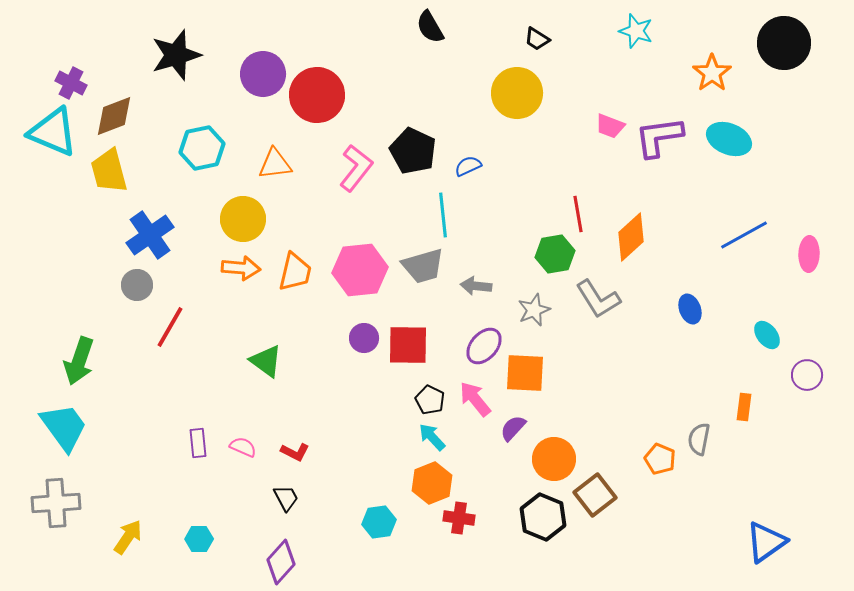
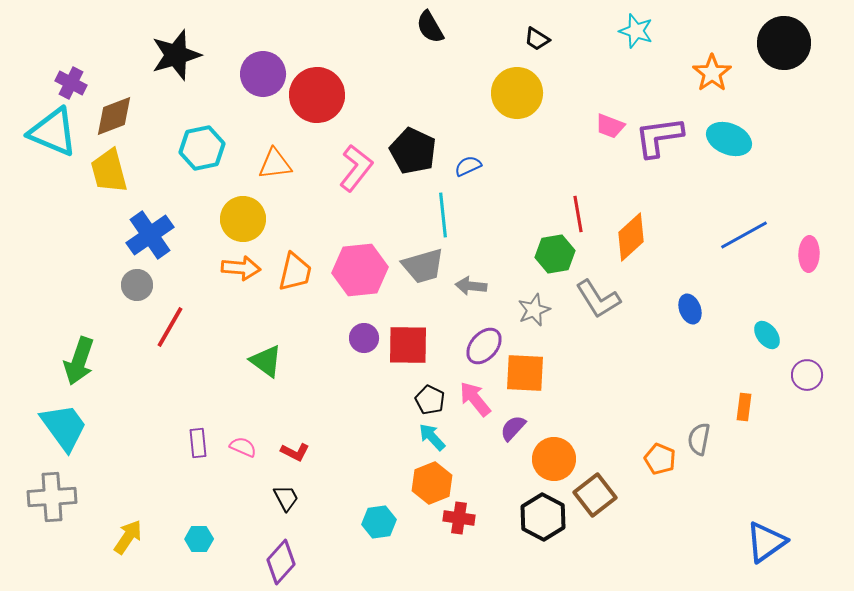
gray arrow at (476, 286): moved 5 px left
gray cross at (56, 503): moved 4 px left, 6 px up
black hexagon at (543, 517): rotated 6 degrees clockwise
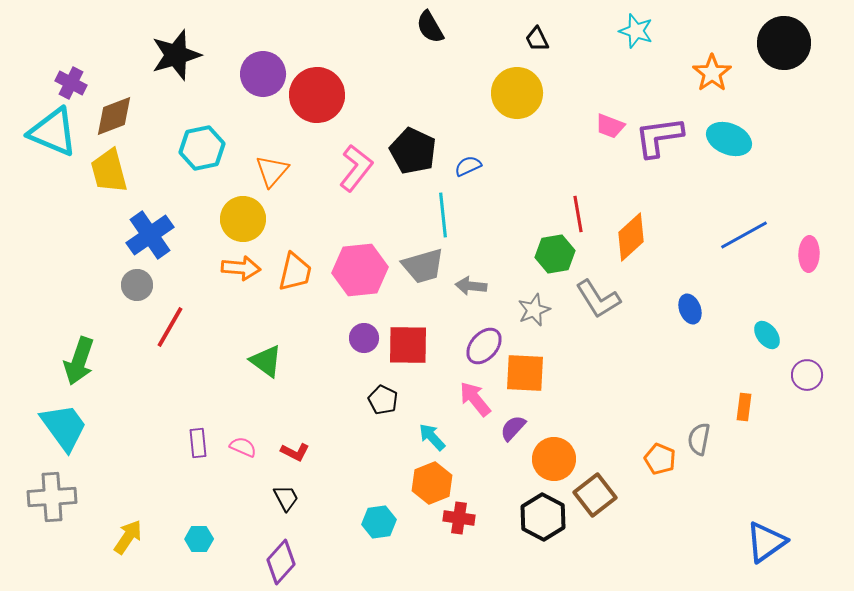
black trapezoid at (537, 39): rotated 32 degrees clockwise
orange triangle at (275, 164): moved 3 px left, 7 px down; rotated 42 degrees counterclockwise
black pentagon at (430, 400): moved 47 px left
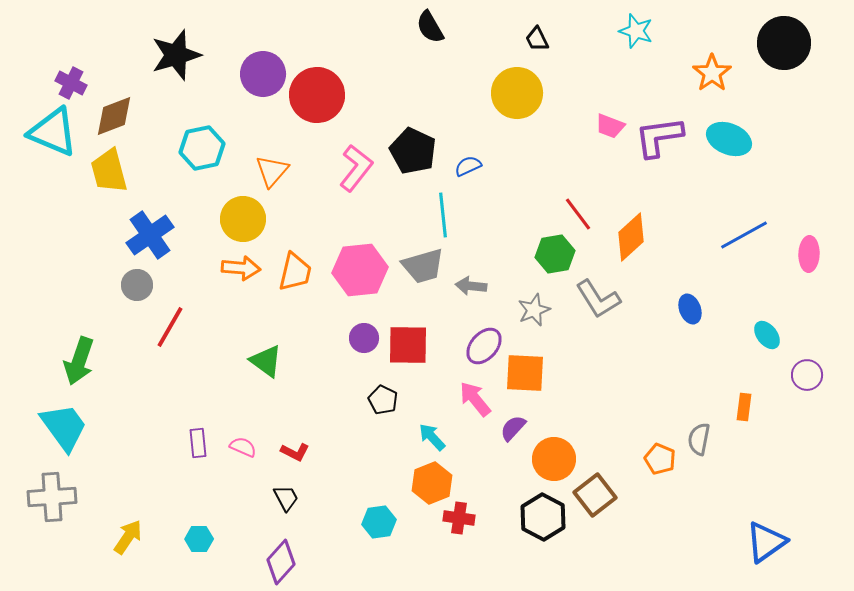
red line at (578, 214): rotated 27 degrees counterclockwise
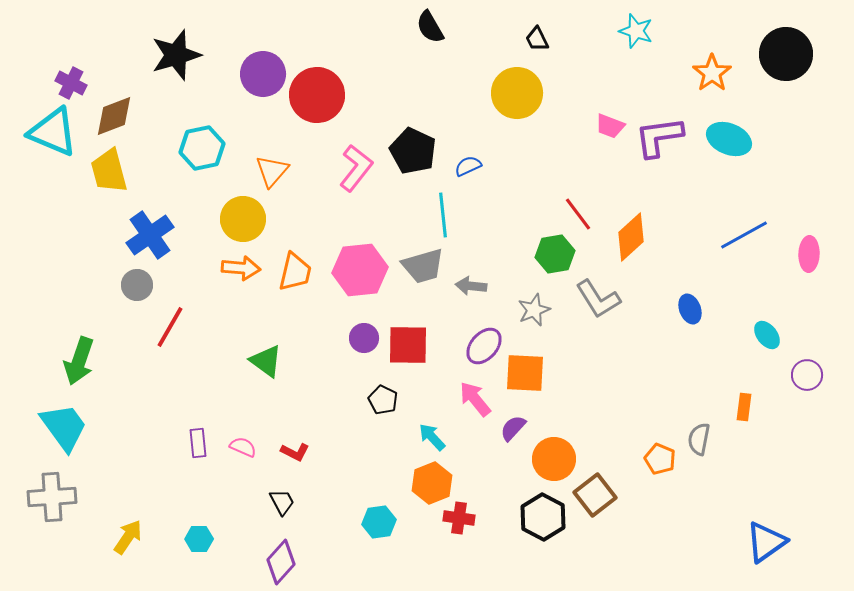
black circle at (784, 43): moved 2 px right, 11 px down
black trapezoid at (286, 498): moved 4 px left, 4 px down
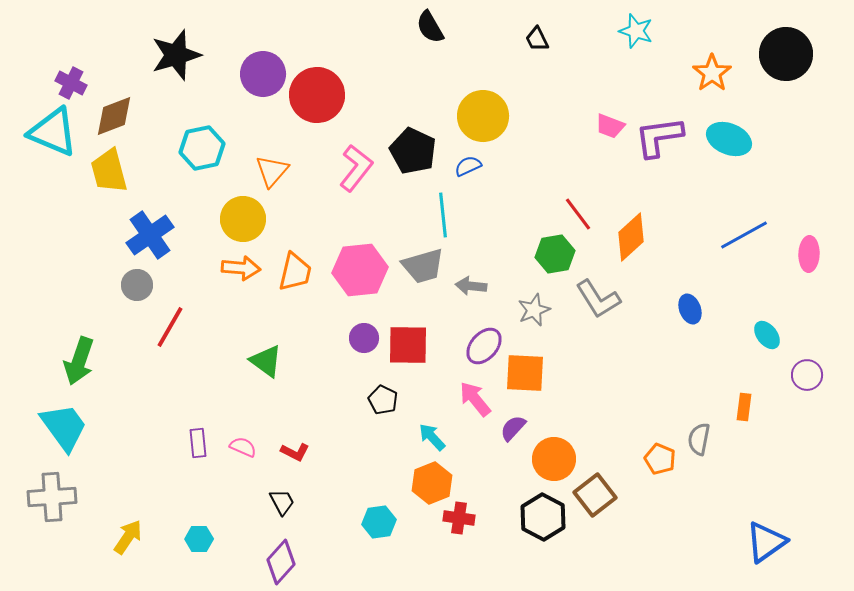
yellow circle at (517, 93): moved 34 px left, 23 px down
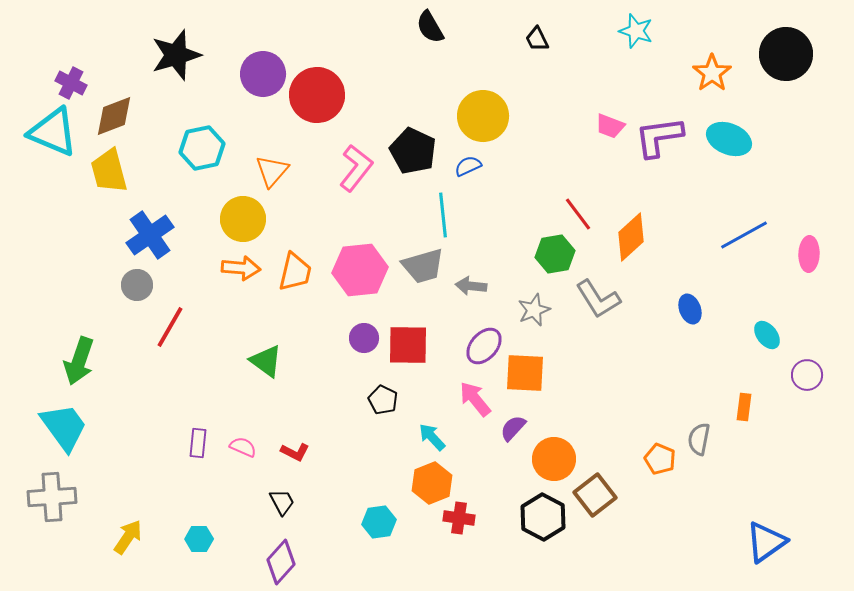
purple rectangle at (198, 443): rotated 12 degrees clockwise
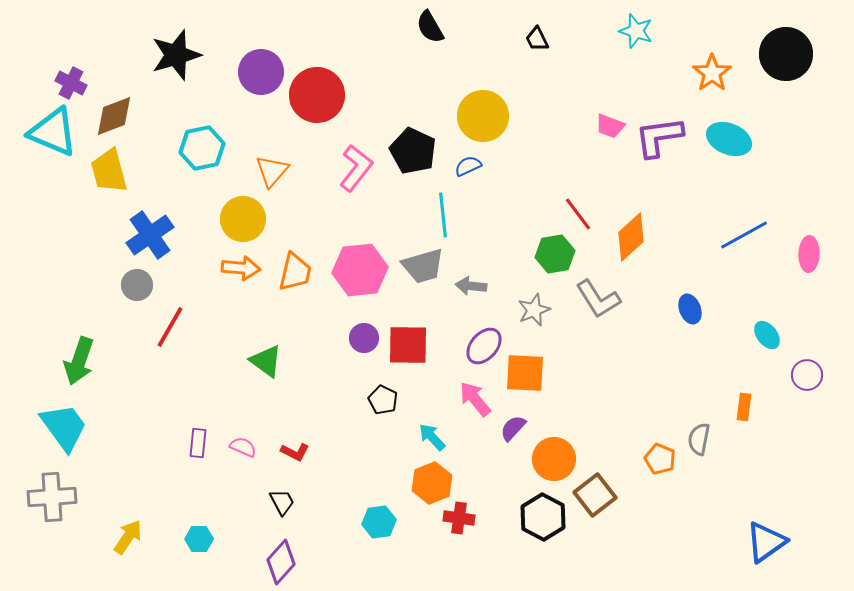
purple circle at (263, 74): moved 2 px left, 2 px up
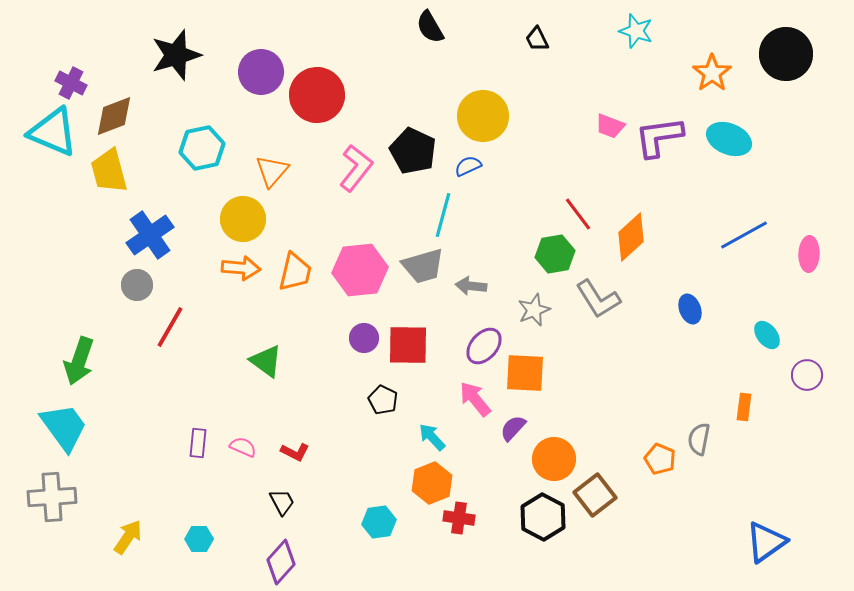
cyan line at (443, 215): rotated 21 degrees clockwise
